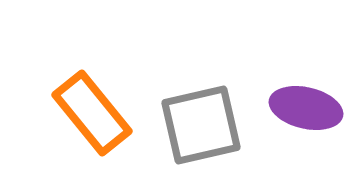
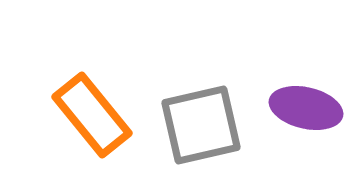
orange rectangle: moved 2 px down
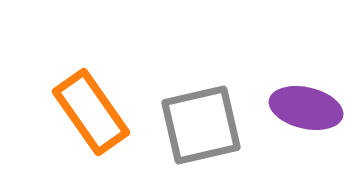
orange rectangle: moved 1 px left, 3 px up; rotated 4 degrees clockwise
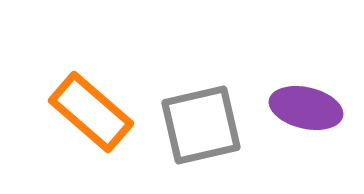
orange rectangle: rotated 14 degrees counterclockwise
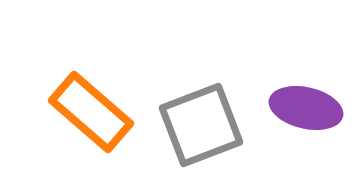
gray square: rotated 8 degrees counterclockwise
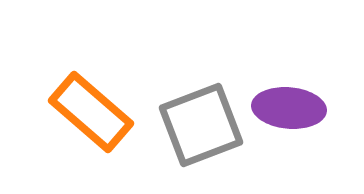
purple ellipse: moved 17 px left; rotated 8 degrees counterclockwise
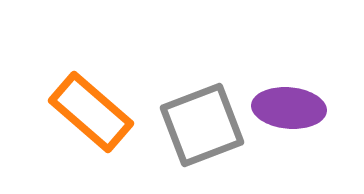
gray square: moved 1 px right
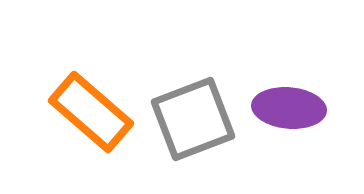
gray square: moved 9 px left, 6 px up
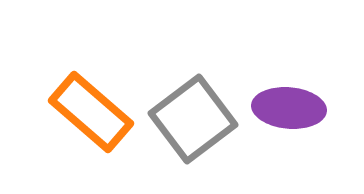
gray square: rotated 16 degrees counterclockwise
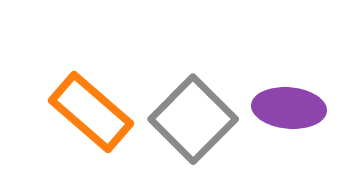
gray square: rotated 8 degrees counterclockwise
